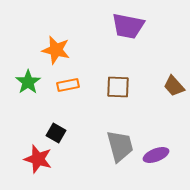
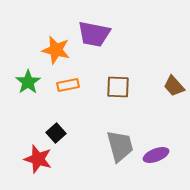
purple trapezoid: moved 34 px left, 8 px down
black square: rotated 18 degrees clockwise
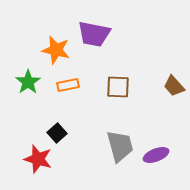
black square: moved 1 px right
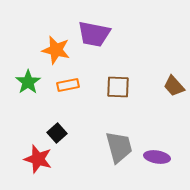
gray trapezoid: moved 1 px left, 1 px down
purple ellipse: moved 1 px right, 2 px down; rotated 30 degrees clockwise
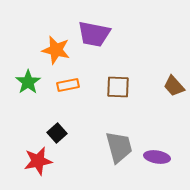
red star: moved 2 px down; rotated 28 degrees counterclockwise
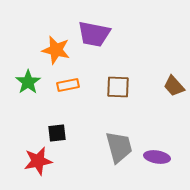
black square: rotated 36 degrees clockwise
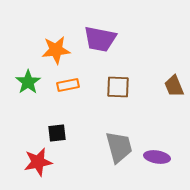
purple trapezoid: moved 6 px right, 5 px down
orange star: rotated 20 degrees counterclockwise
brown trapezoid: rotated 20 degrees clockwise
red star: moved 1 px down
